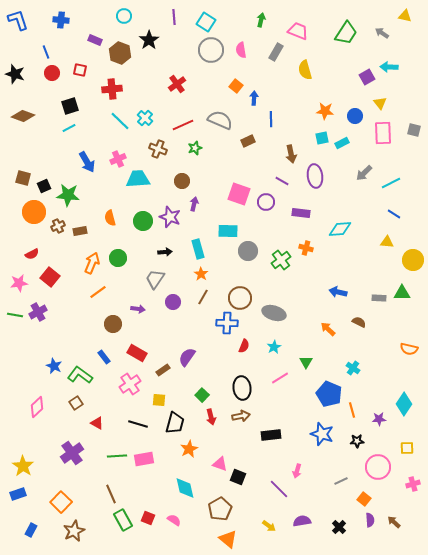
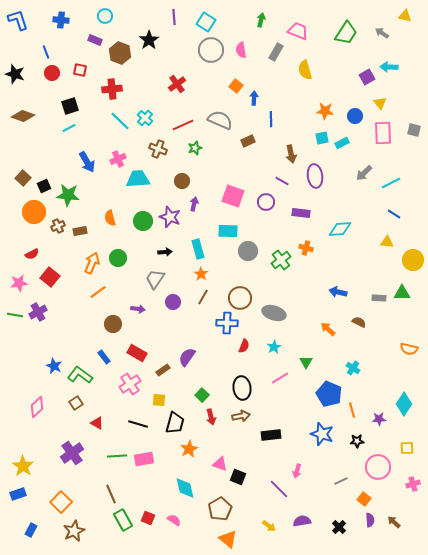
cyan circle at (124, 16): moved 19 px left
brown square at (23, 178): rotated 28 degrees clockwise
pink square at (239, 194): moved 6 px left, 2 px down
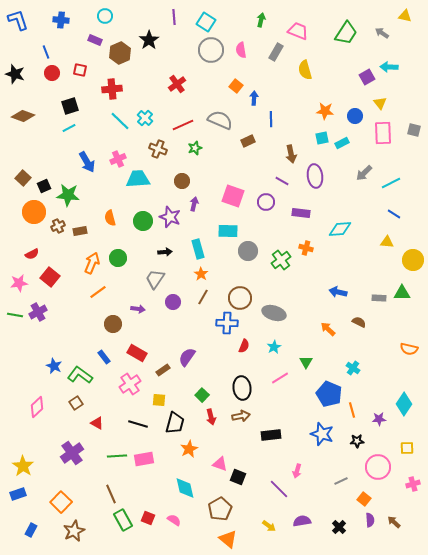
brown hexagon at (120, 53): rotated 15 degrees clockwise
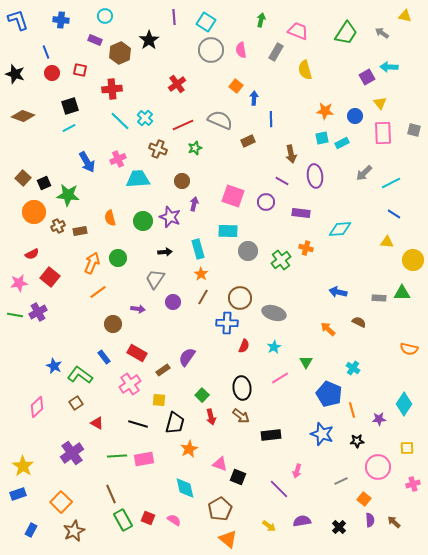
black square at (44, 186): moved 3 px up
brown arrow at (241, 416): rotated 48 degrees clockwise
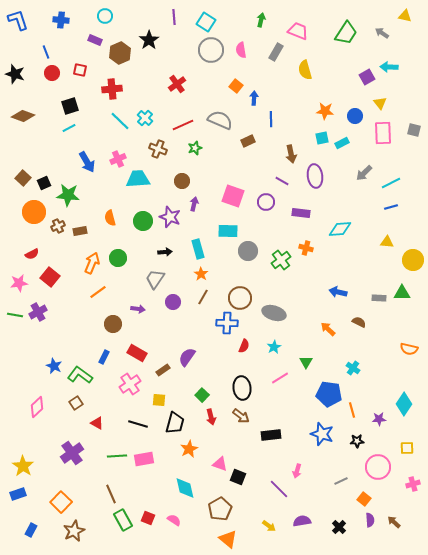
blue line at (394, 214): moved 3 px left, 7 px up; rotated 48 degrees counterclockwise
blue rectangle at (104, 357): rotated 64 degrees clockwise
blue pentagon at (329, 394): rotated 15 degrees counterclockwise
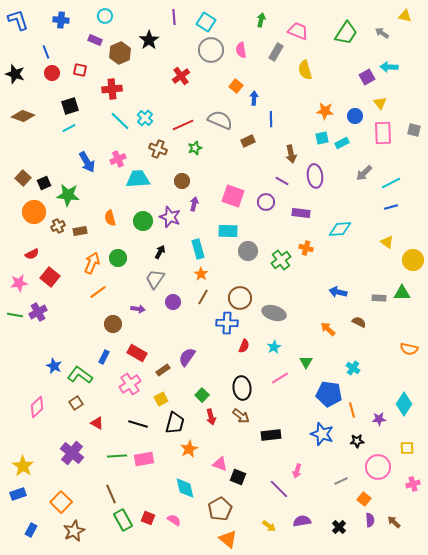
red cross at (177, 84): moved 4 px right, 8 px up
yellow triangle at (387, 242): rotated 32 degrees clockwise
black arrow at (165, 252): moved 5 px left; rotated 56 degrees counterclockwise
yellow square at (159, 400): moved 2 px right, 1 px up; rotated 32 degrees counterclockwise
purple cross at (72, 453): rotated 15 degrees counterclockwise
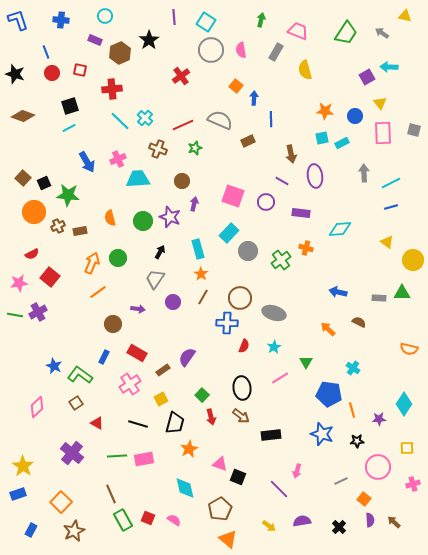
gray arrow at (364, 173): rotated 132 degrees clockwise
cyan rectangle at (228, 231): moved 1 px right, 2 px down; rotated 48 degrees counterclockwise
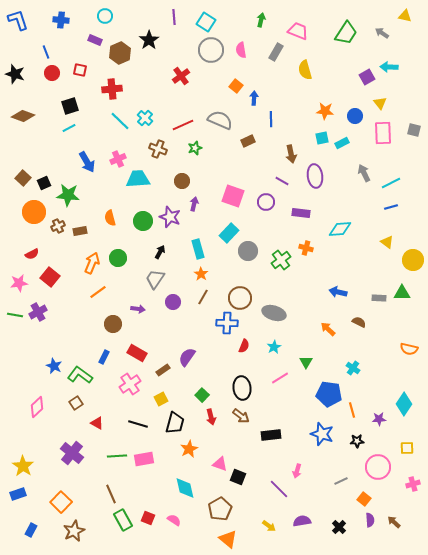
gray arrow at (364, 173): rotated 24 degrees counterclockwise
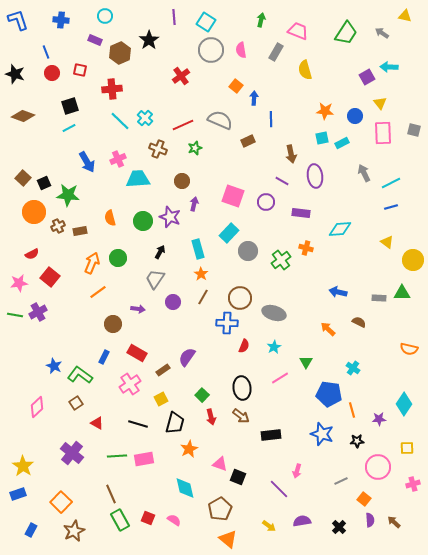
green rectangle at (123, 520): moved 3 px left
